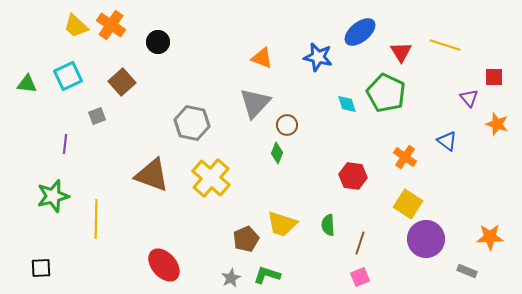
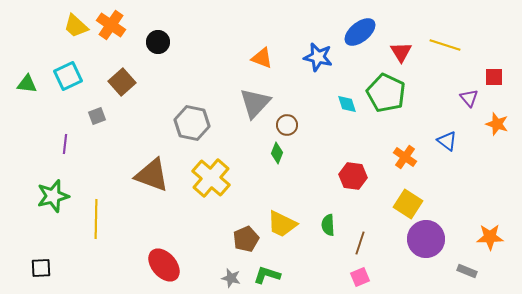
yellow trapezoid at (282, 224): rotated 8 degrees clockwise
gray star at (231, 278): rotated 30 degrees counterclockwise
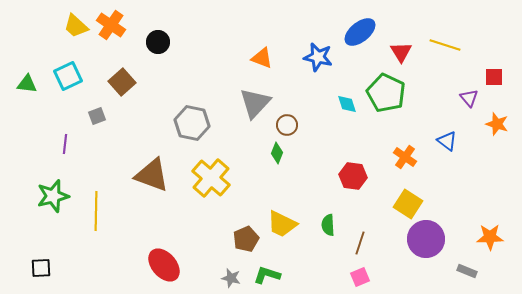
yellow line at (96, 219): moved 8 px up
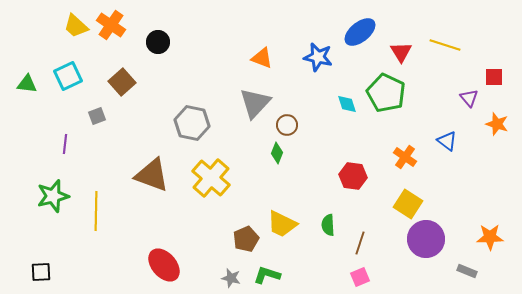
black square at (41, 268): moved 4 px down
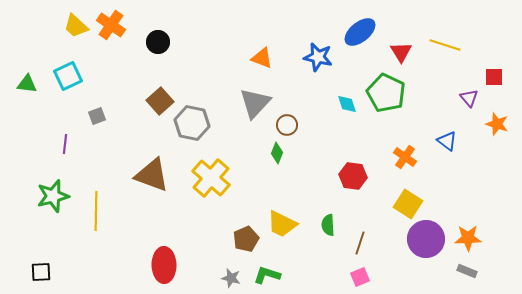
brown square at (122, 82): moved 38 px right, 19 px down
orange star at (490, 237): moved 22 px left, 1 px down
red ellipse at (164, 265): rotated 40 degrees clockwise
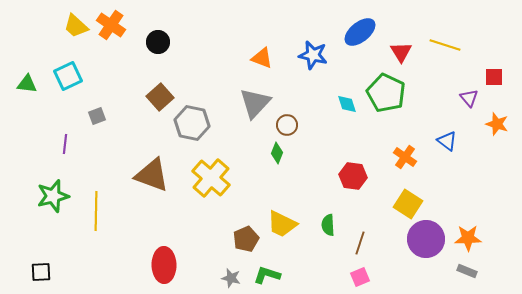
blue star at (318, 57): moved 5 px left, 2 px up
brown square at (160, 101): moved 4 px up
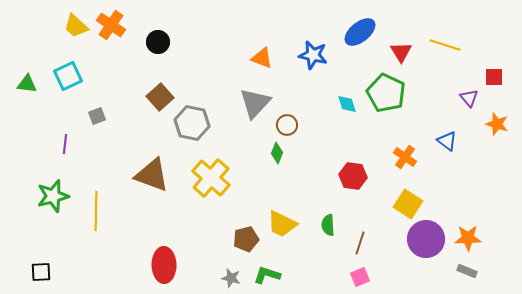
brown pentagon at (246, 239): rotated 10 degrees clockwise
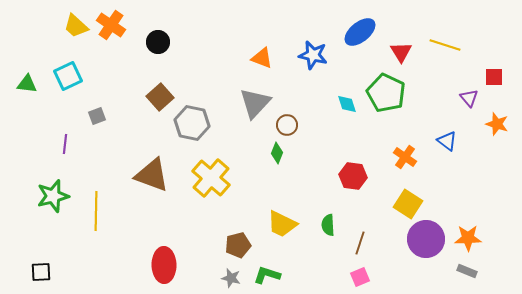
brown pentagon at (246, 239): moved 8 px left, 6 px down
